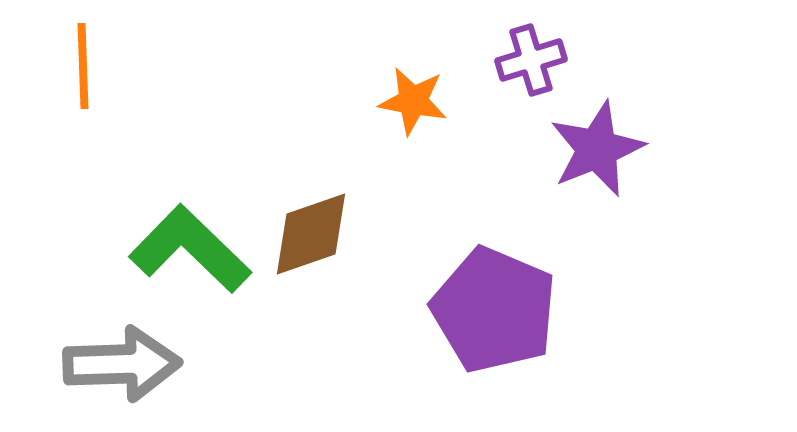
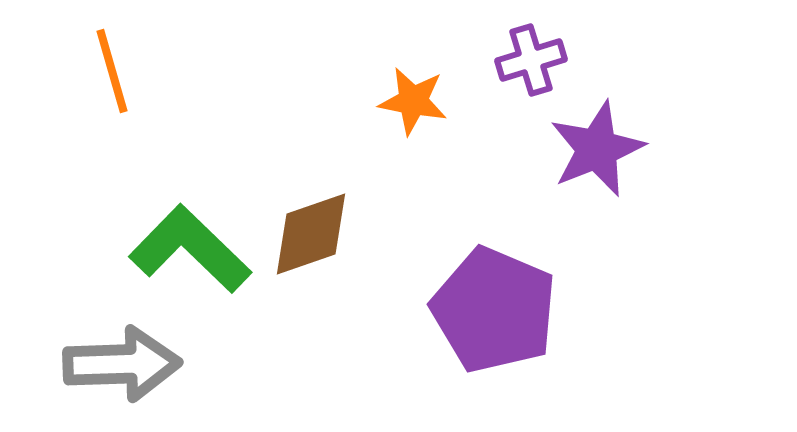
orange line: moved 29 px right, 5 px down; rotated 14 degrees counterclockwise
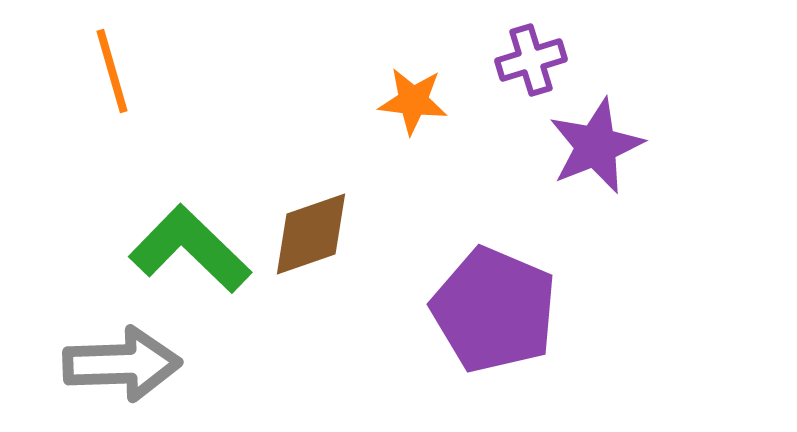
orange star: rotated 4 degrees counterclockwise
purple star: moved 1 px left, 3 px up
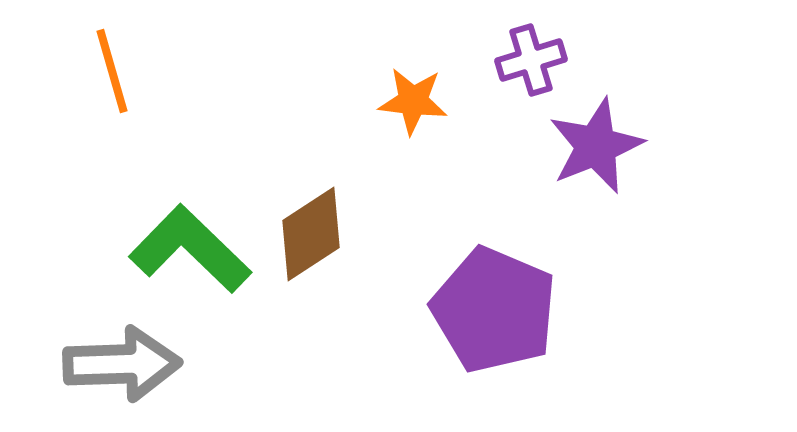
brown diamond: rotated 14 degrees counterclockwise
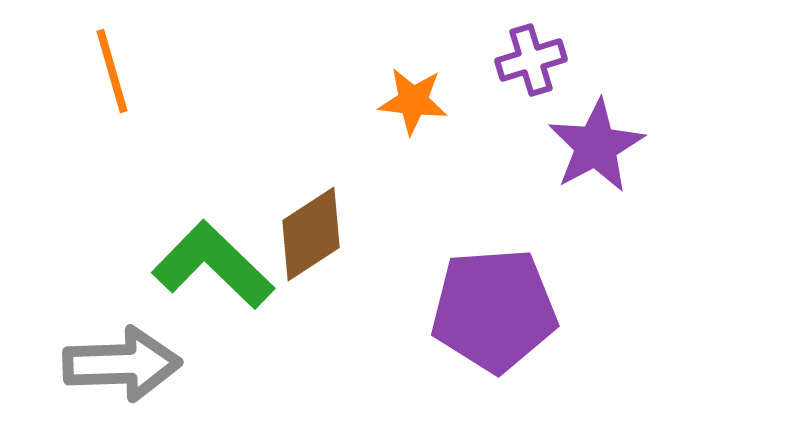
purple star: rotated 6 degrees counterclockwise
green L-shape: moved 23 px right, 16 px down
purple pentagon: rotated 27 degrees counterclockwise
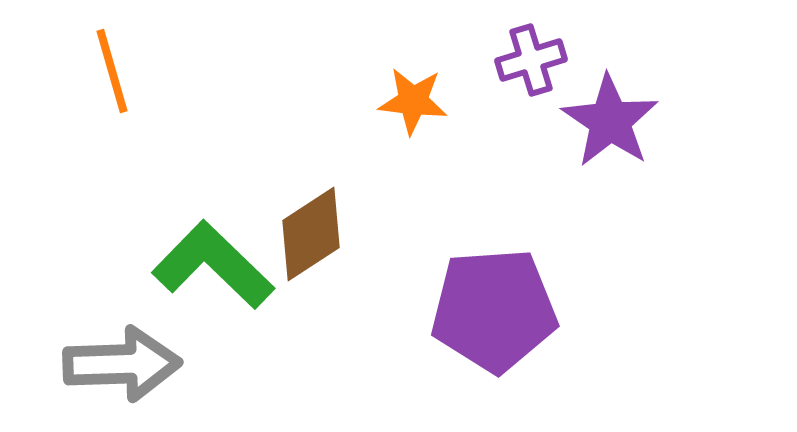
purple star: moved 14 px right, 25 px up; rotated 10 degrees counterclockwise
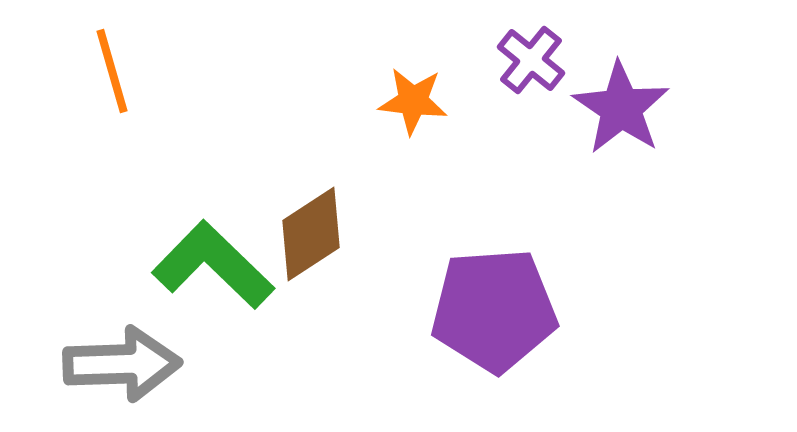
purple cross: rotated 34 degrees counterclockwise
purple star: moved 11 px right, 13 px up
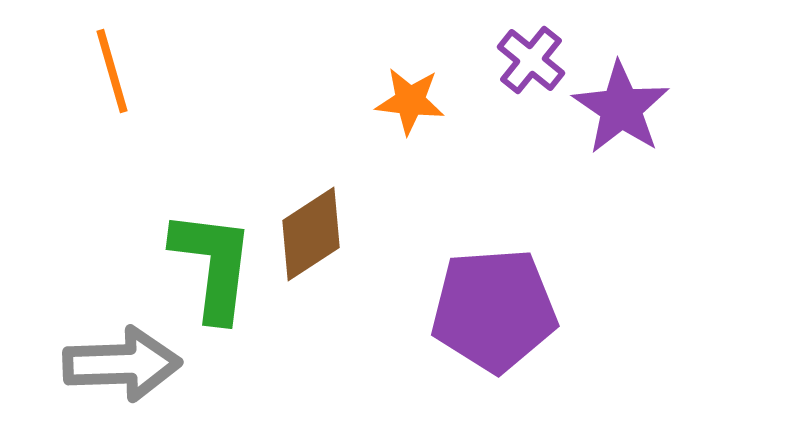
orange star: moved 3 px left
green L-shape: rotated 53 degrees clockwise
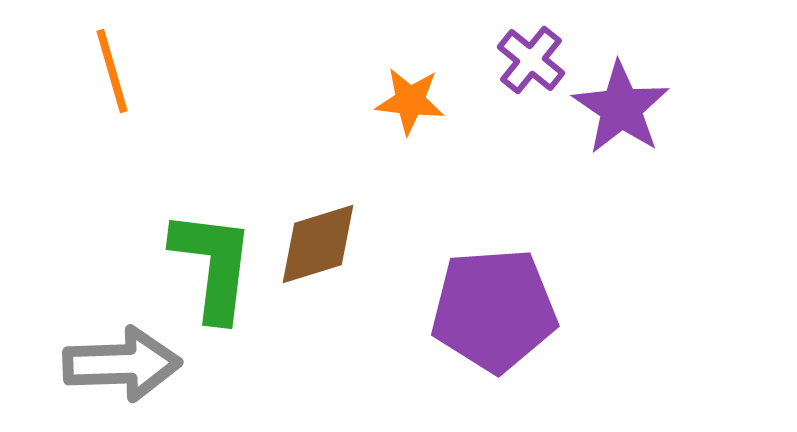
brown diamond: moved 7 px right, 10 px down; rotated 16 degrees clockwise
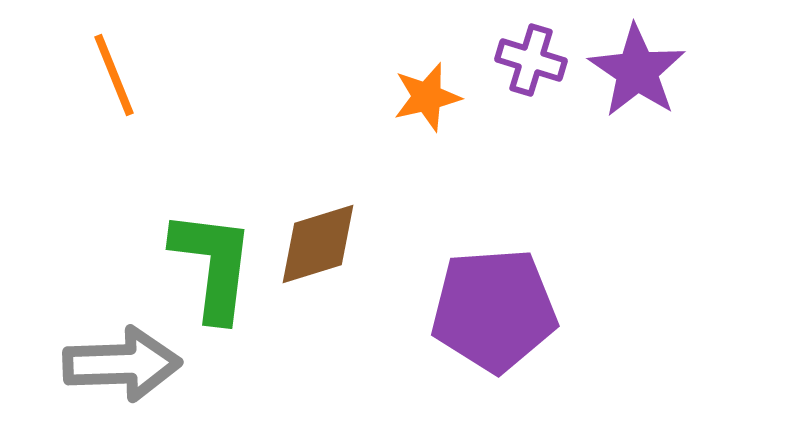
purple cross: rotated 22 degrees counterclockwise
orange line: moved 2 px right, 4 px down; rotated 6 degrees counterclockwise
orange star: moved 17 px right, 4 px up; rotated 20 degrees counterclockwise
purple star: moved 16 px right, 37 px up
